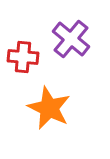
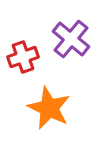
red cross: rotated 24 degrees counterclockwise
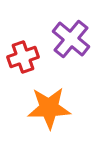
orange star: rotated 27 degrees counterclockwise
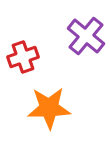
purple cross: moved 15 px right, 3 px up
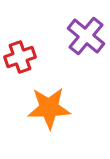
red cross: moved 3 px left
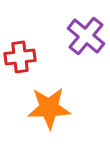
red cross: rotated 12 degrees clockwise
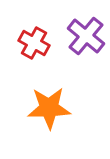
red cross: moved 14 px right, 14 px up; rotated 36 degrees clockwise
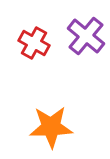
orange star: moved 2 px right, 19 px down
